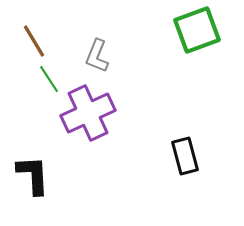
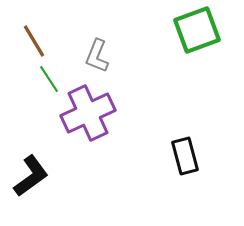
black L-shape: moved 2 px left, 1 px down; rotated 57 degrees clockwise
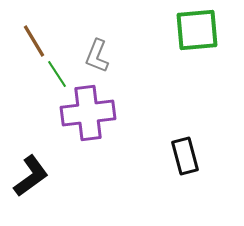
green square: rotated 15 degrees clockwise
green line: moved 8 px right, 5 px up
purple cross: rotated 18 degrees clockwise
